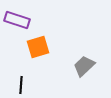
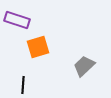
black line: moved 2 px right
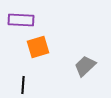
purple rectangle: moved 4 px right; rotated 15 degrees counterclockwise
gray trapezoid: moved 1 px right
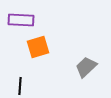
gray trapezoid: moved 1 px right, 1 px down
black line: moved 3 px left, 1 px down
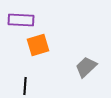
orange square: moved 2 px up
black line: moved 5 px right
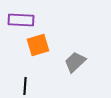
gray trapezoid: moved 11 px left, 5 px up
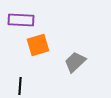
black line: moved 5 px left
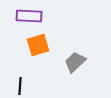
purple rectangle: moved 8 px right, 4 px up
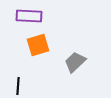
black line: moved 2 px left
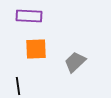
orange square: moved 2 px left, 4 px down; rotated 15 degrees clockwise
black line: rotated 12 degrees counterclockwise
